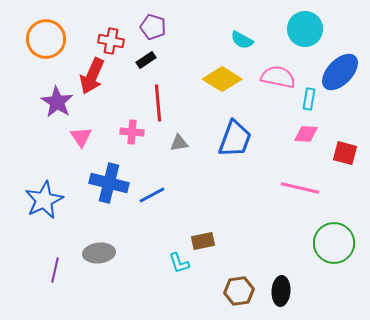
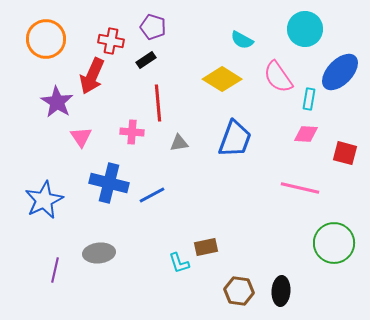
pink semicircle: rotated 136 degrees counterclockwise
brown rectangle: moved 3 px right, 6 px down
brown hexagon: rotated 16 degrees clockwise
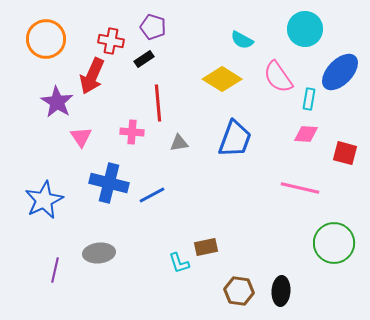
black rectangle: moved 2 px left, 1 px up
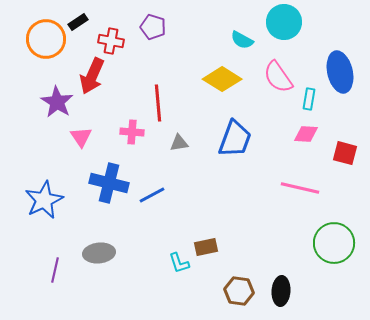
cyan circle: moved 21 px left, 7 px up
black rectangle: moved 66 px left, 37 px up
blue ellipse: rotated 57 degrees counterclockwise
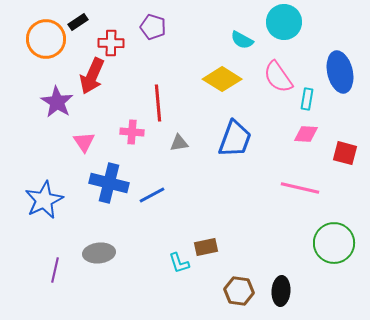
red cross: moved 2 px down; rotated 10 degrees counterclockwise
cyan rectangle: moved 2 px left
pink triangle: moved 3 px right, 5 px down
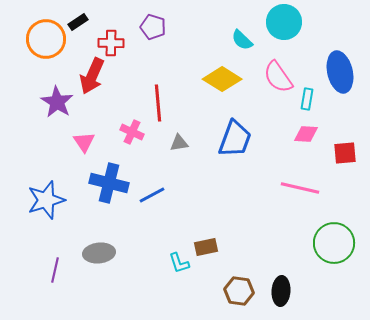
cyan semicircle: rotated 15 degrees clockwise
pink cross: rotated 20 degrees clockwise
red square: rotated 20 degrees counterclockwise
blue star: moved 2 px right; rotated 9 degrees clockwise
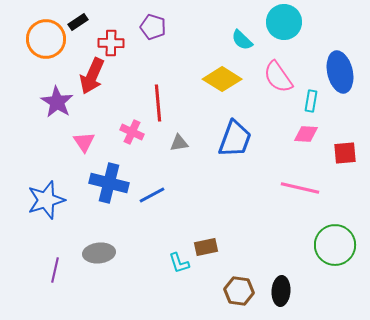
cyan rectangle: moved 4 px right, 2 px down
green circle: moved 1 px right, 2 px down
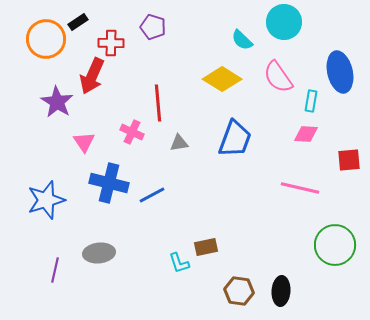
red square: moved 4 px right, 7 px down
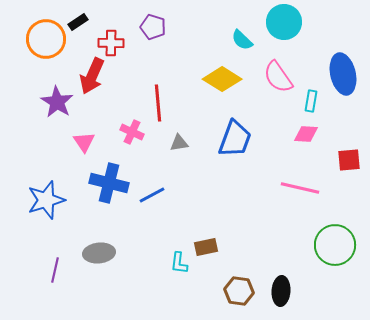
blue ellipse: moved 3 px right, 2 px down
cyan L-shape: rotated 25 degrees clockwise
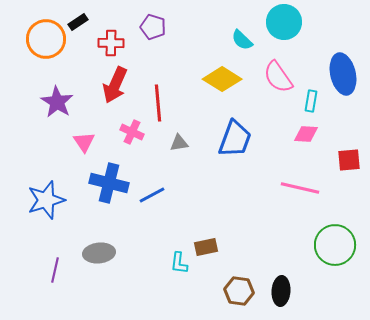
red arrow: moved 23 px right, 9 px down
